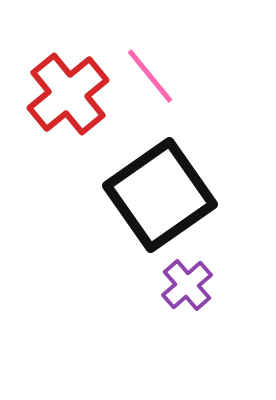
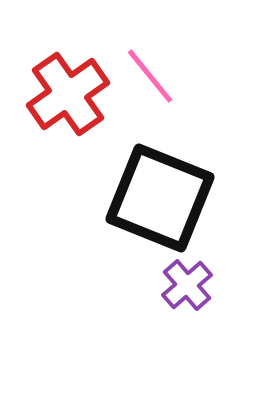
red cross: rotated 4 degrees clockwise
black square: moved 3 px down; rotated 33 degrees counterclockwise
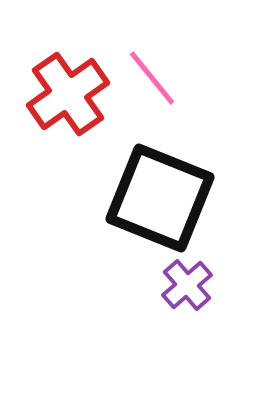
pink line: moved 2 px right, 2 px down
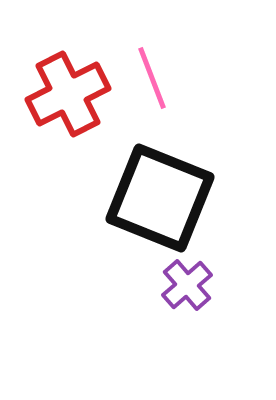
pink line: rotated 18 degrees clockwise
red cross: rotated 8 degrees clockwise
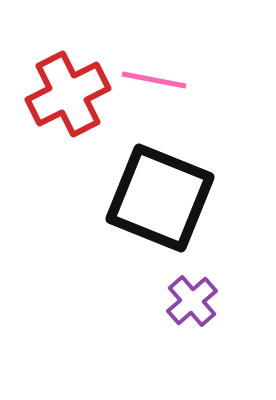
pink line: moved 2 px right, 2 px down; rotated 58 degrees counterclockwise
purple cross: moved 5 px right, 16 px down
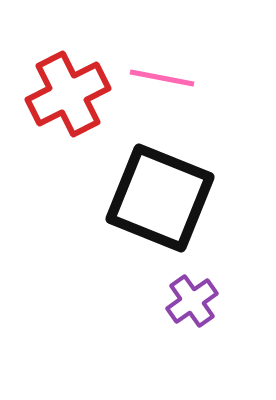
pink line: moved 8 px right, 2 px up
purple cross: rotated 6 degrees clockwise
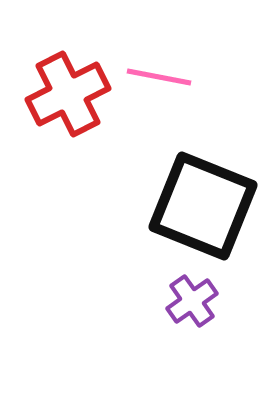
pink line: moved 3 px left, 1 px up
black square: moved 43 px right, 8 px down
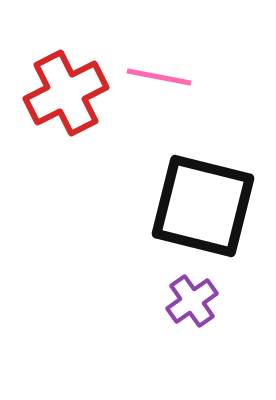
red cross: moved 2 px left, 1 px up
black square: rotated 8 degrees counterclockwise
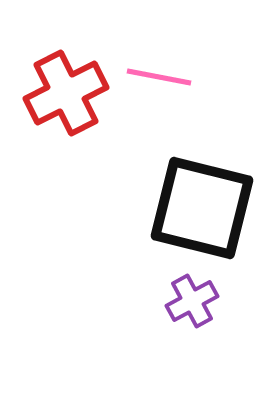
black square: moved 1 px left, 2 px down
purple cross: rotated 6 degrees clockwise
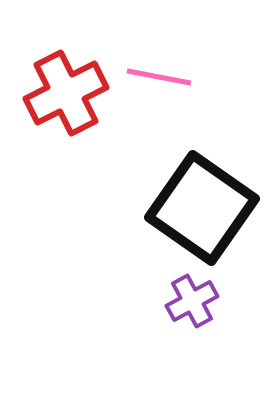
black square: rotated 21 degrees clockwise
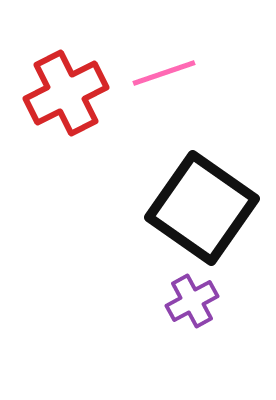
pink line: moved 5 px right, 4 px up; rotated 30 degrees counterclockwise
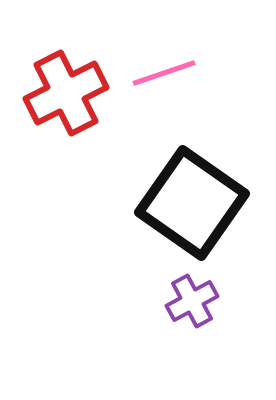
black square: moved 10 px left, 5 px up
